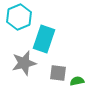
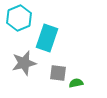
cyan hexagon: moved 1 px down
cyan rectangle: moved 3 px right, 1 px up
green semicircle: moved 1 px left, 2 px down
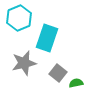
gray square: rotated 30 degrees clockwise
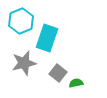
cyan hexagon: moved 2 px right, 3 px down
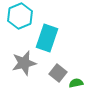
cyan hexagon: moved 1 px left, 5 px up
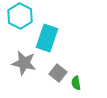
cyan hexagon: rotated 10 degrees counterclockwise
gray star: rotated 25 degrees clockwise
green semicircle: rotated 88 degrees counterclockwise
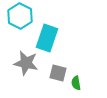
gray star: moved 2 px right
gray square: rotated 24 degrees counterclockwise
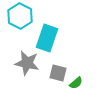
gray star: moved 1 px right
green semicircle: rotated 120 degrees counterclockwise
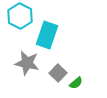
cyan rectangle: moved 3 px up
gray square: rotated 30 degrees clockwise
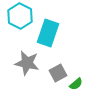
cyan rectangle: moved 1 px right, 2 px up
gray square: rotated 18 degrees clockwise
green semicircle: moved 1 px down
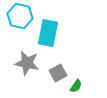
cyan hexagon: rotated 15 degrees counterclockwise
cyan rectangle: rotated 8 degrees counterclockwise
green semicircle: moved 2 px down; rotated 16 degrees counterclockwise
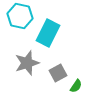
cyan rectangle: rotated 16 degrees clockwise
gray star: rotated 30 degrees counterclockwise
